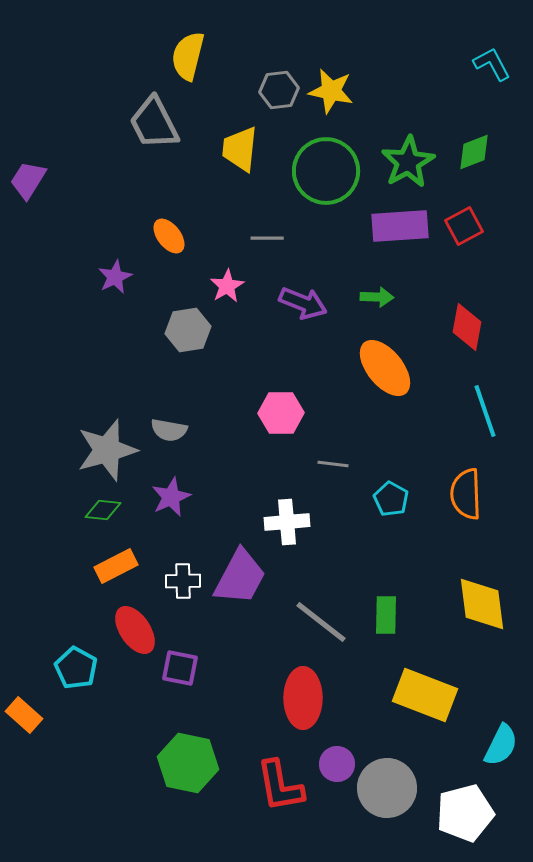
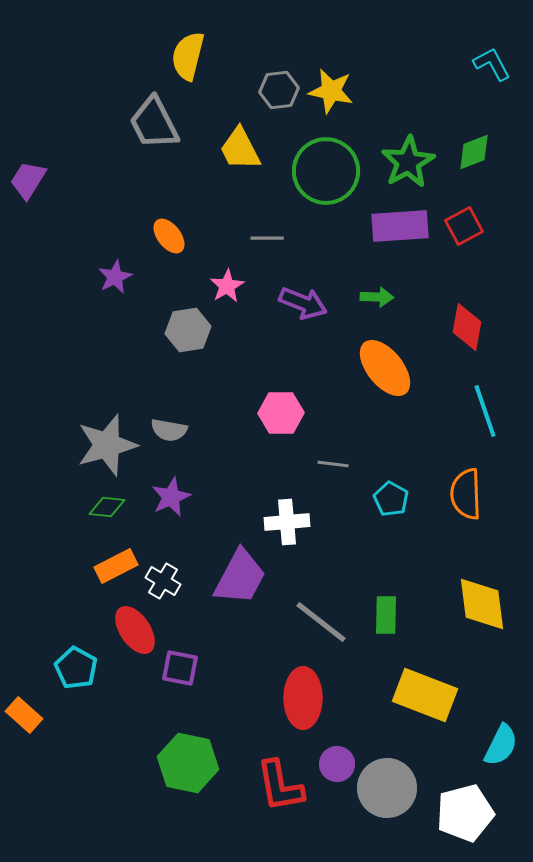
yellow trapezoid at (240, 149): rotated 33 degrees counterclockwise
gray star at (107, 450): moved 5 px up
green diamond at (103, 510): moved 4 px right, 3 px up
white cross at (183, 581): moved 20 px left; rotated 32 degrees clockwise
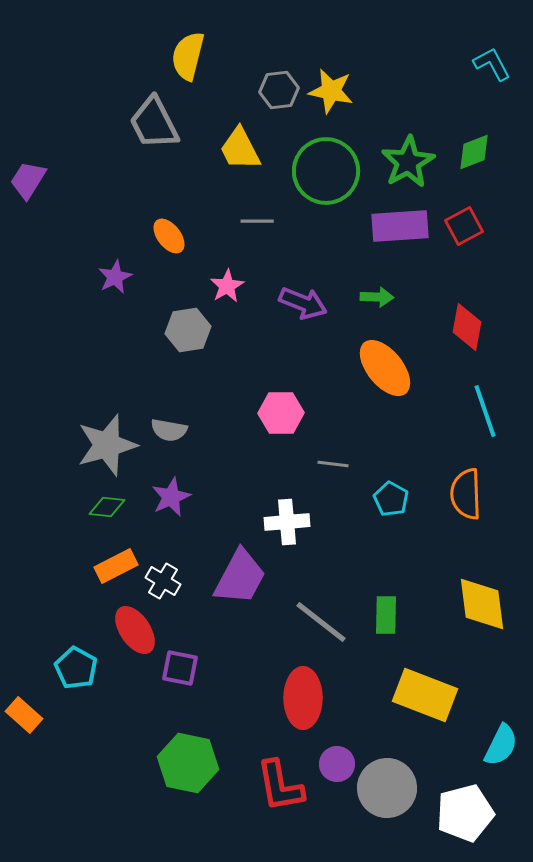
gray line at (267, 238): moved 10 px left, 17 px up
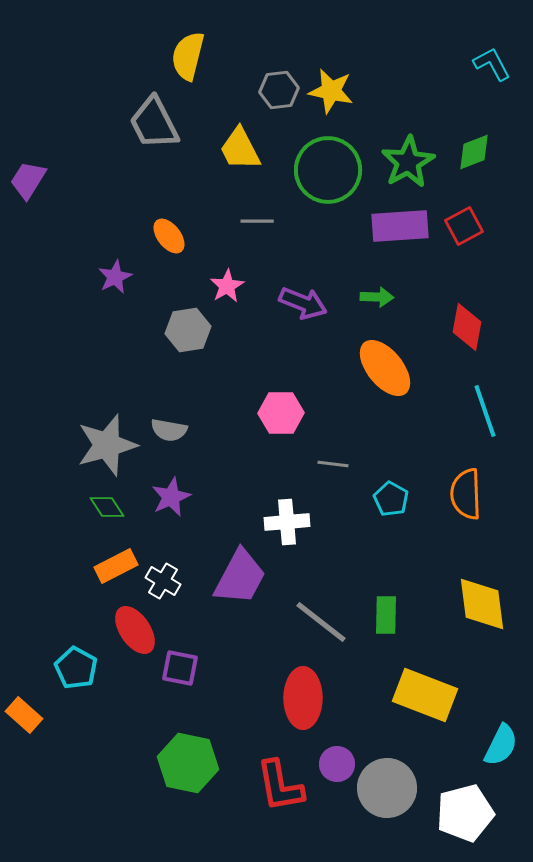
green circle at (326, 171): moved 2 px right, 1 px up
green diamond at (107, 507): rotated 51 degrees clockwise
